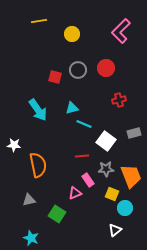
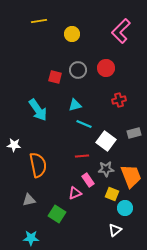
cyan triangle: moved 3 px right, 3 px up
cyan star: rotated 21 degrees counterclockwise
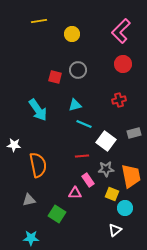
red circle: moved 17 px right, 4 px up
orange trapezoid: rotated 10 degrees clockwise
pink triangle: rotated 24 degrees clockwise
